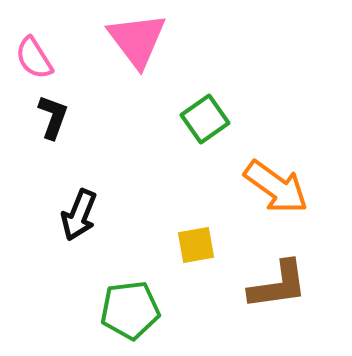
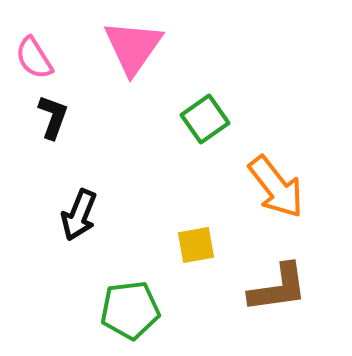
pink triangle: moved 4 px left, 7 px down; rotated 12 degrees clockwise
orange arrow: rotated 16 degrees clockwise
brown L-shape: moved 3 px down
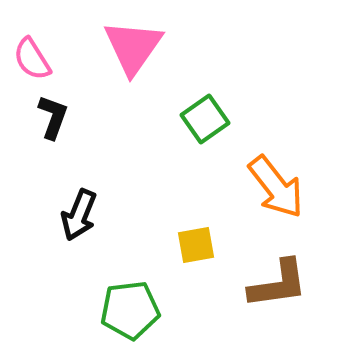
pink semicircle: moved 2 px left, 1 px down
brown L-shape: moved 4 px up
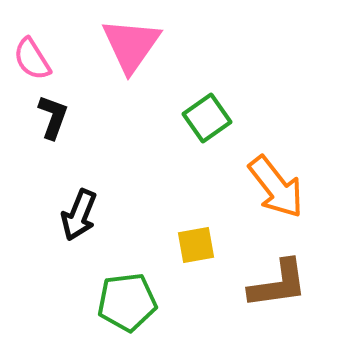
pink triangle: moved 2 px left, 2 px up
green square: moved 2 px right, 1 px up
green pentagon: moved 3 px left, 8 px up
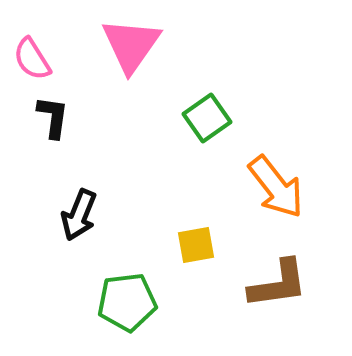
black L-shape: rotated 12 degrees counterclockwise
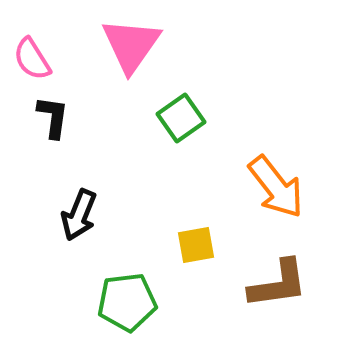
green square: moved 26 px left
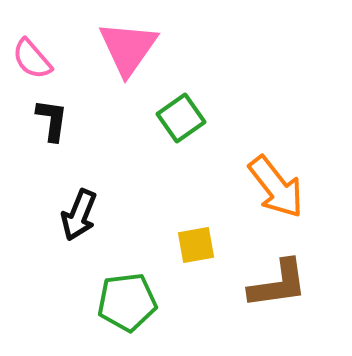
pink triangle: moved 3 px left, 3 px down
pink semicircle: rotated 9 degrees counterclockwise
black L-shape: moved 1 px left, 3 px down
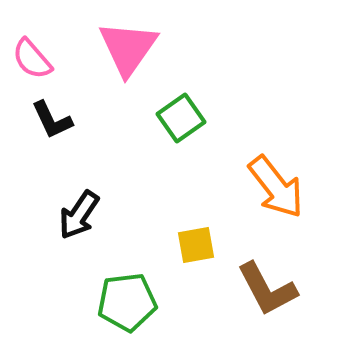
black L-shape: rotated 147 degrees clockwise
black arrow: rotated 12 degrees clockwise
brown L-shape: moved 11 px left, 5 px down; rotated 70 degrees clockwise
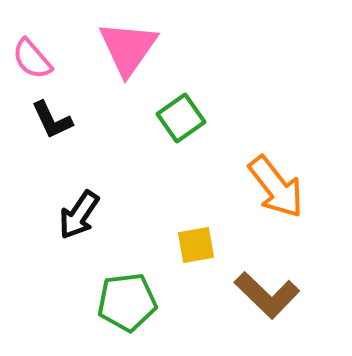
brown L-shape: moved 6 px down; rotated 18 degrees counterclockwise
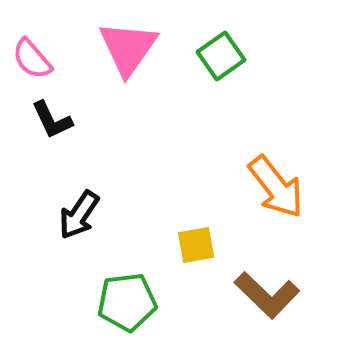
green square: moved 40 px right, 62 px up
